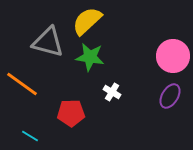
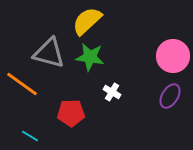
gray triangle: moved 1 px right, 11 px down
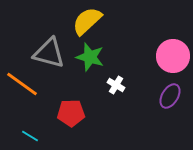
green star: rotated 8 degrees clockwise
white cross: moved 4 px right, 7 px up
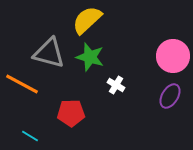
yellow semicircle: moved 1 px up
orange line: rotated 8 degrees counterclockwise
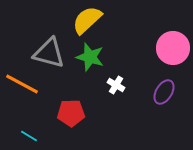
pink circle: moved 8 px up
purple ellipse: moved 6 px left, 4 px up
cyan line: moved 1 px left
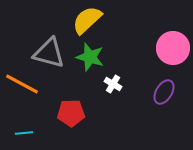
white cross: moved 3 px left, 1 px up
cyan line: moved 5 px left, 3 px up; rotated 36 degrees counterclockwise
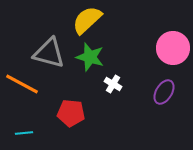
red pentagon: rotated 8 degrees clockwise
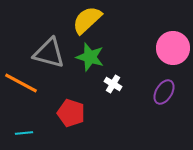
orange line: moved 1 px left, 1 px up
red pentagon: rotated 12 degrees clockwise
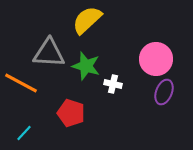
pink circle: moved 17 px left, 11 px down
gray triangle: rotated 12 degrees counterclockwise
green star: moved 4 px left, 9 px down
white cross: rotated 18 degrees counterclockwise
purple ellipse: rotated 10 degrees counterclockwise
cyan line: rotated 42 degrees counterclockwise
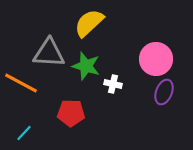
yellow semicircle: moved 2 px right, 3 px down
red pentagon: rotated 16 degrees counterclockwise
